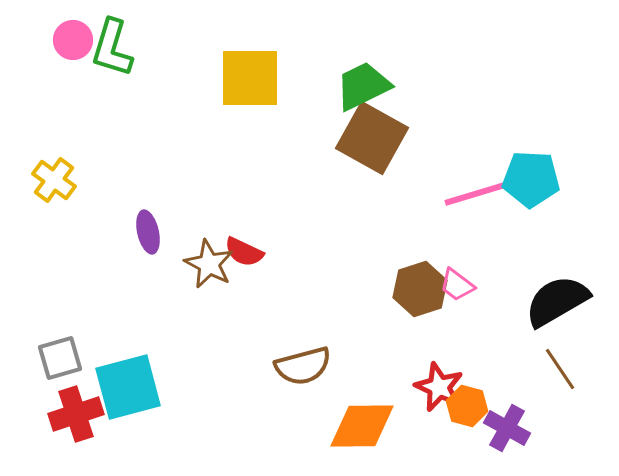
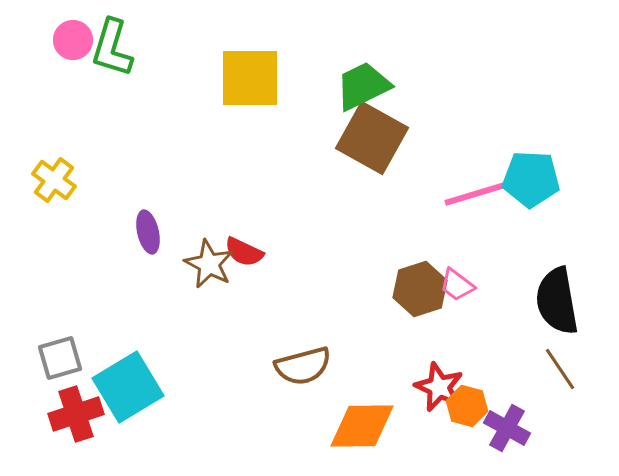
black semicircle: rotated 70 degrees counterclockwise
cyan square: rotated 16 degrees counterclockwise
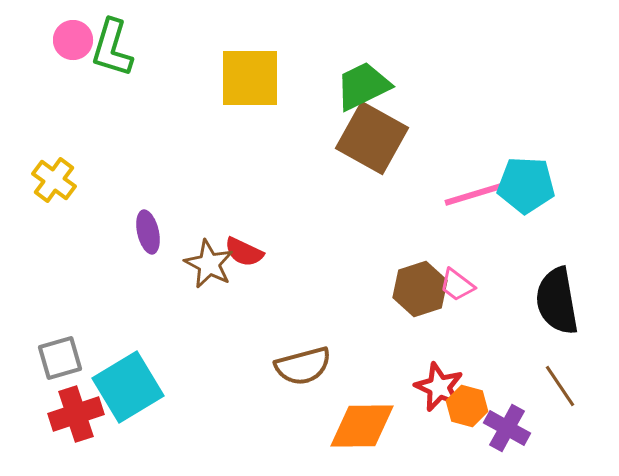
cyan pentagon: moved 5 px left, 6 px down
brown line: moved 17 px down
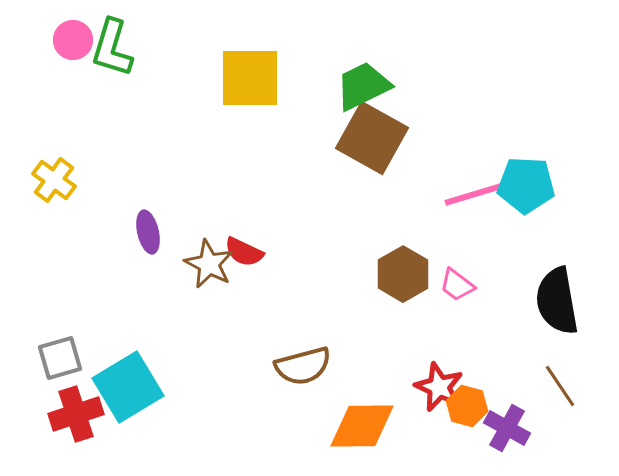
brown hexagon: moved 17 px left, 15 px up; rotated 12 degrees counterclockwise
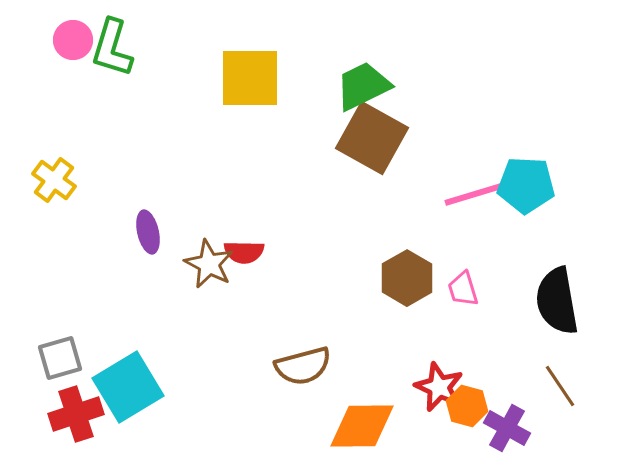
red semicircle: rotated 24 degrees counterclockwise
brown hexagon: moved 4 px right, 4 px down
pink trapezoid: moved 6 px right, 4 px down; rotated 36 degrees clockwise
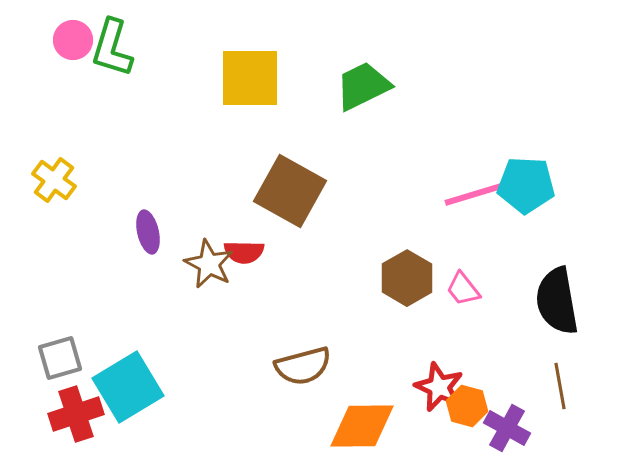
brown square: moved 82 px left, 53 px down
pink trapezoid: rotated 21 degrees counterclockwise
brown line: rotated 24 degrees clockwise
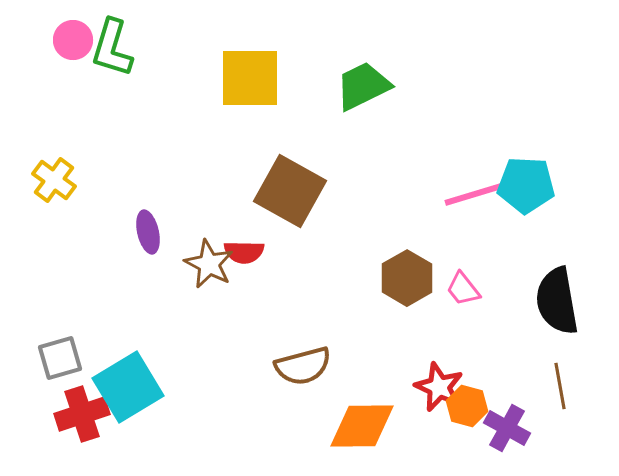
red cross: moved 6 px right
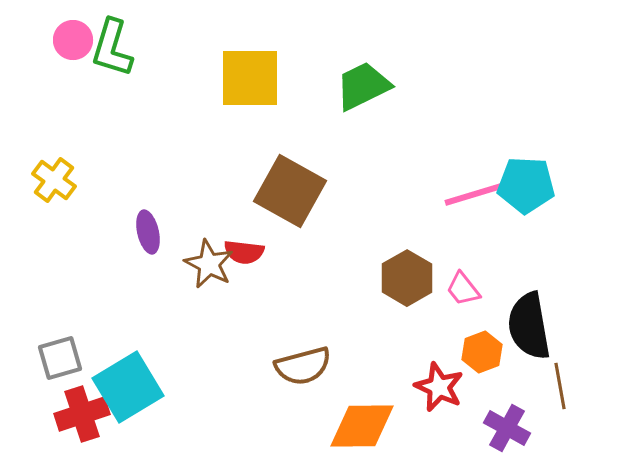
red semicircle: rotated 6 degrees clockwise
black semicircle: moved 28 px left, 25 px down
orange hexagon: moved 15 px right, 54 px up; rotated 24 degrees clockwise
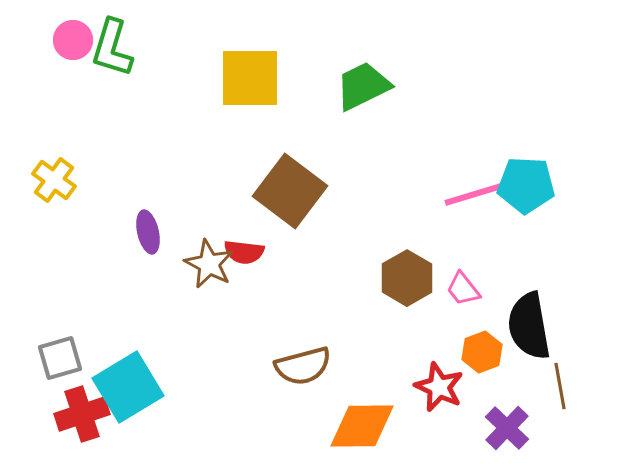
brown square: rotated 8 degrees clockwise
purple cross: rotated 15 degrees clockwise
